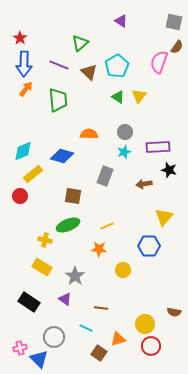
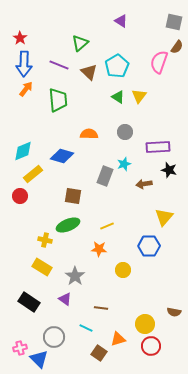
cyan star at (124, 152): moved 12 px down
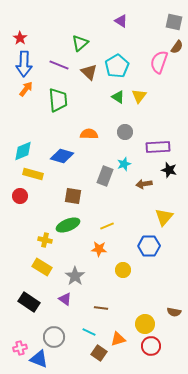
yellow rectangle at (33, 174): rotated 54 degrees clockwise
cyan line at (86, 328): moved 3 px right, 4 px down
blue triangle at (39, 359): rotated 24 degrees counterclockwise
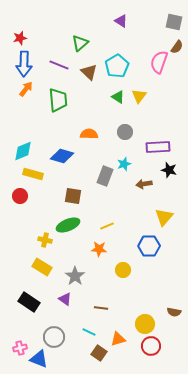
red star at (20, 38): rotated 24 degrees clockwise
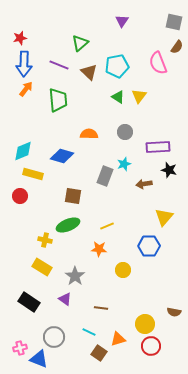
purple triangle at (121, 21): moved 1 px right; rotated 32 degrees clockwise
pink semicircle at (159, 62): moved 1 px left, 1 px down; rotated 40 degrees counterclockwise
cyan pentagon at (117, 66): rotated 20 degrees clockwise
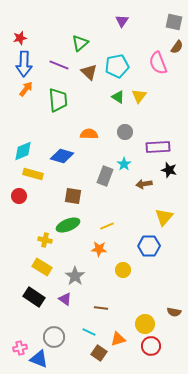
cyan star at (124, 164): rotated 16 degrees counterclockwise
red circle at (20, 196): moved 1 px left
black rectangle at (29, 302): moved 5 px right, 5 px up
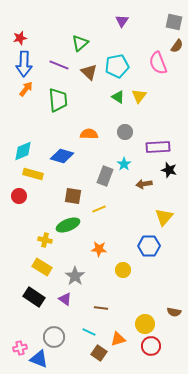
brown semicircle at (177, 47): moved 1 px up
yellow line at (107, 226): moved 8 px left, 17 px up
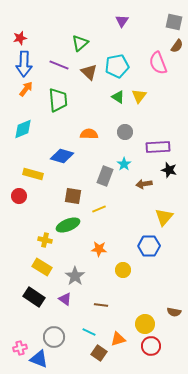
cyan diamond at (23, 151): moved 22 px up
brown line at (101, 308): moved 3 px up
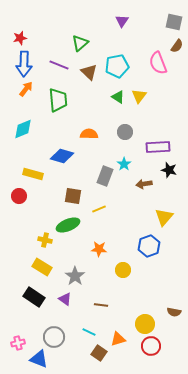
blue hexagon at (149, 246): rotated 20 degrees counterclockwise
pink cross at (20, 348): moved 2 px left, 5 px up
